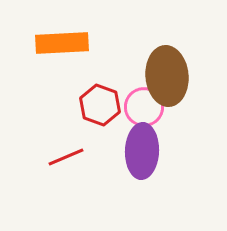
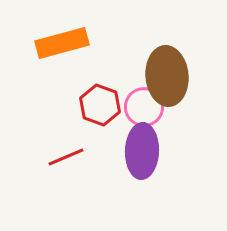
orange rectangle: rotated 12 degrees counterclockwise
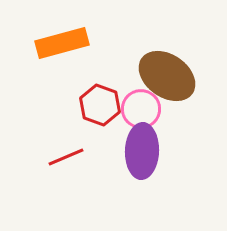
brown ellipse: rotated 50 degrees counterclockwise
pink circle: moved 3 px left, 2 px down
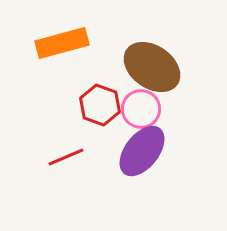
brown ellipse: moved 15 px left, 9 px up
purple ellipse: rotated 36 degrees clockwise
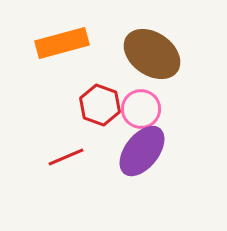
brown ellipse: moved 13 px up
